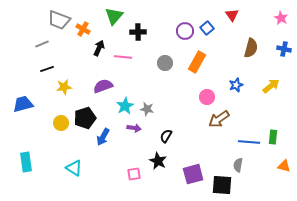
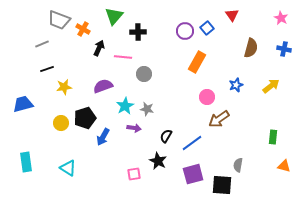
gray circle: moved 21 px left, 11 px down
blue line: moved 57 px left, 1 px down; rotated 40 degrees counterclockwise
cyan triangle: moved 6 px left
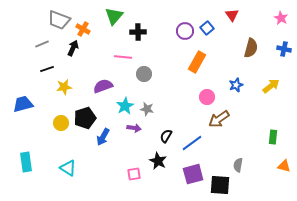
black arrow: moved 26 px left
black square: moved 2 px left
